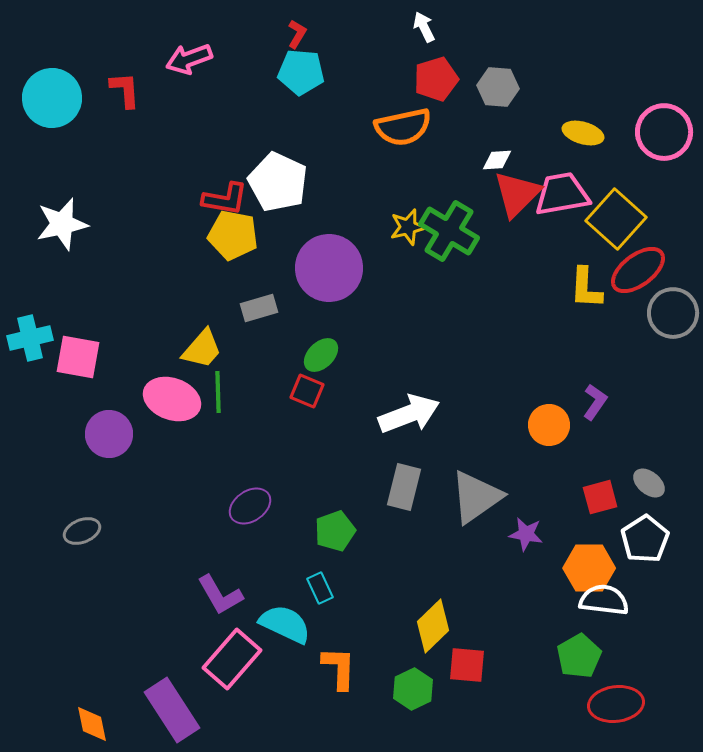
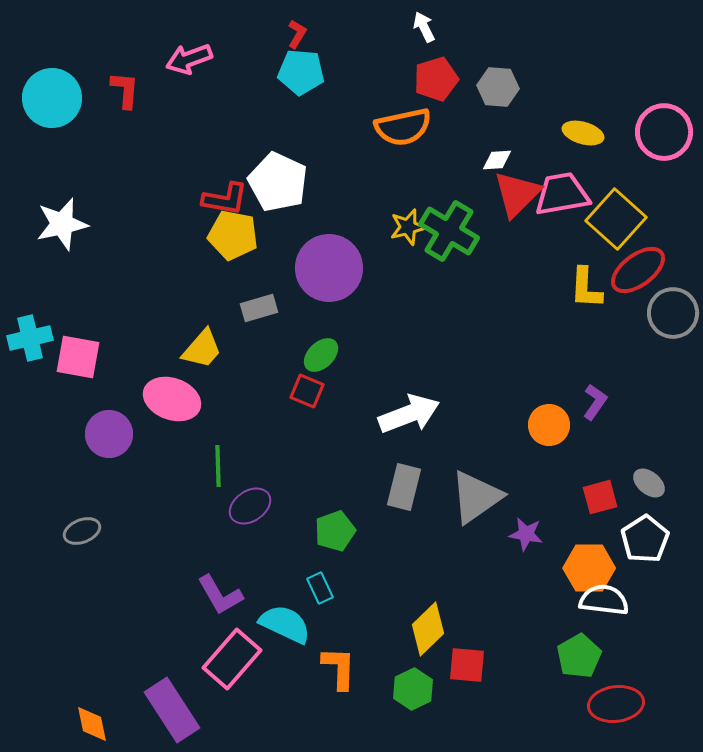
red L-shape at (125, 90): rotated 9 degrees clockwise
green line at (218, 392): moved 74 px down
yellow diamond at (433, 626): moved 5 px left, 3 px down
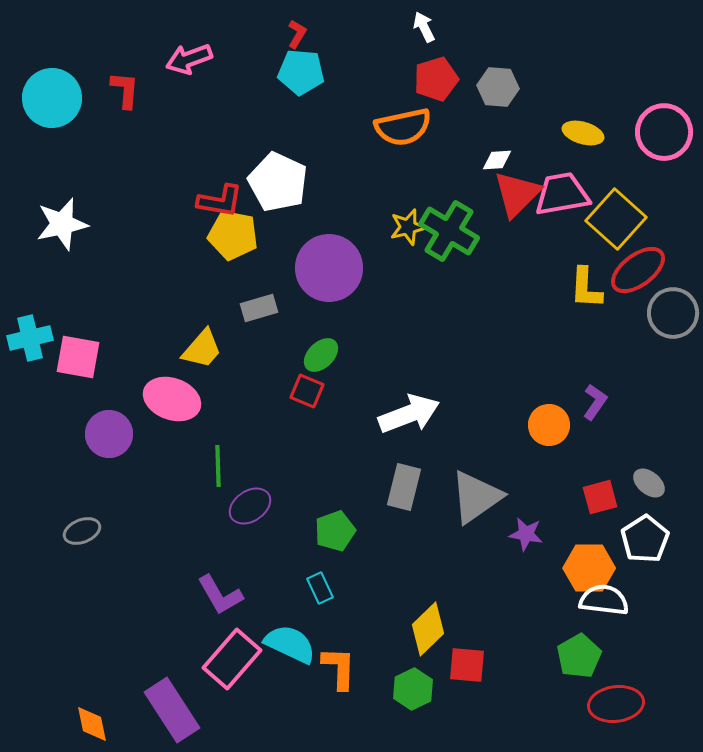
red L-shape at (225, 199): moved 5 px left, 2 px down
cyan semicircle at (285, 624): moved 5 px right, 20 px down
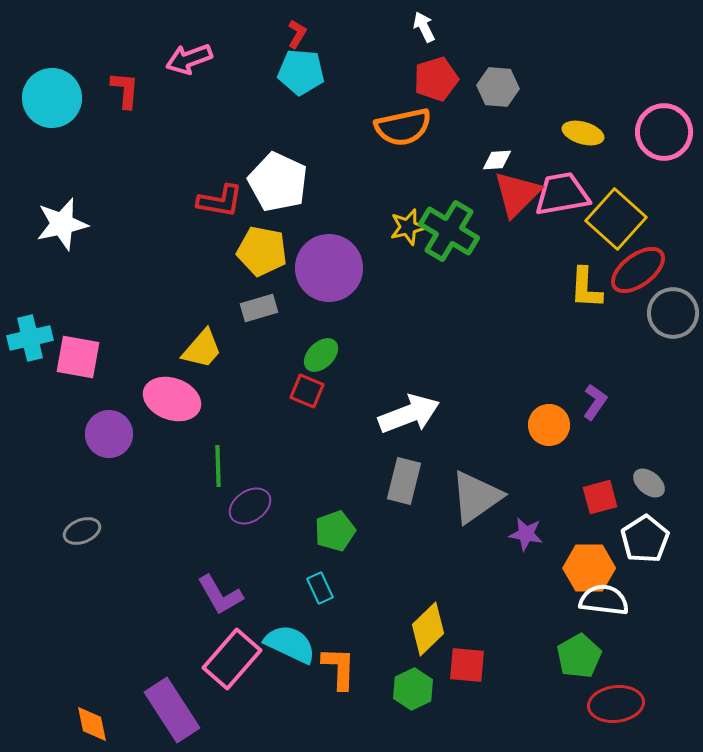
yellow pentagon at (233, 235): moved 29 px right, 16 px down
gray rectangle at (404, 487): moved 6 px up
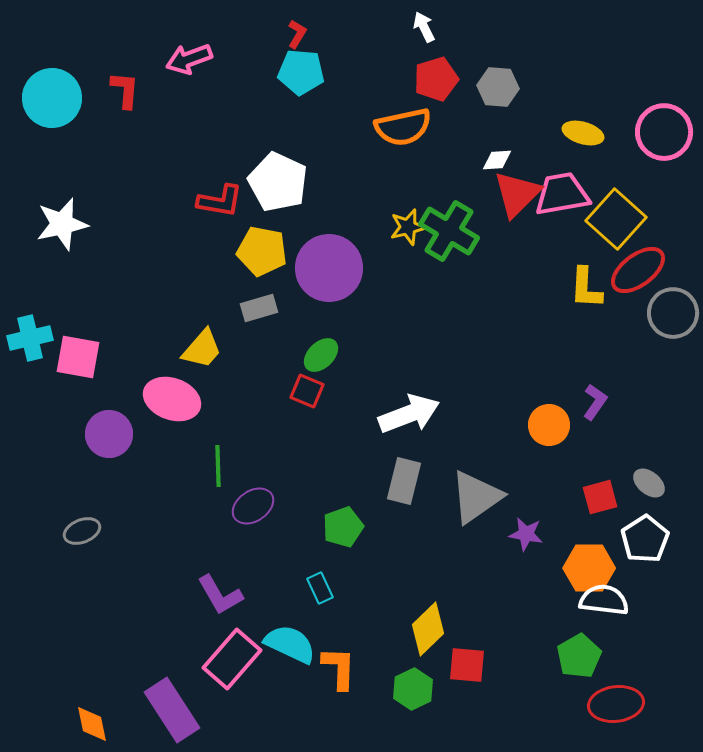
purple ellipse at (250, 506): moved 3 px right
green pentagon at (335, 531): moved 8 px right, 4 px up
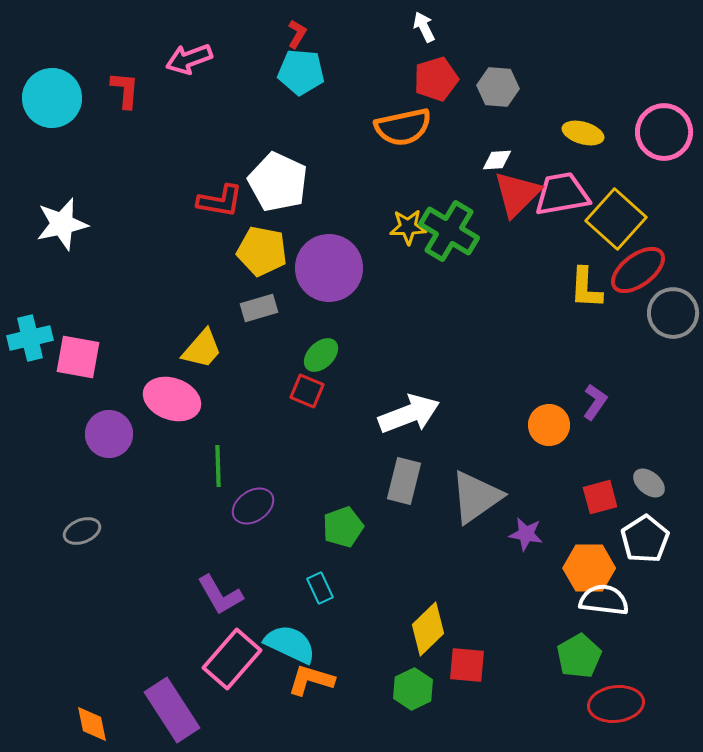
yellow star at (408, 227): rotated 12 degrees clockwise
orange L-shape at (339, 668): moved 28 px left, 12 px down; rotated 75 degrees counterclockwise
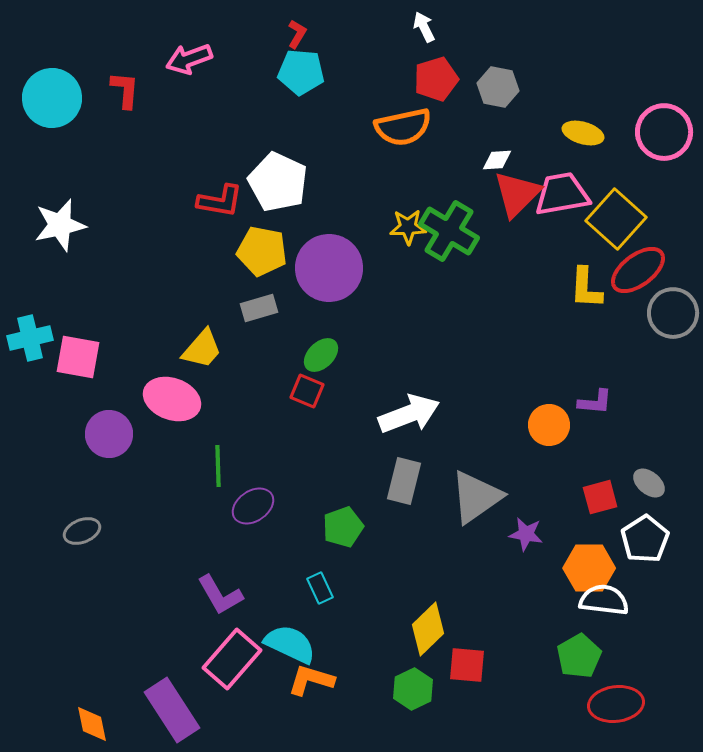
gray hexagon at (498, 87): rotated 6 degrees clockwise
white star at (62, 224): moved 2 px left, 1 px down
purple L-shape at (595, 402): rotated 60 degrees clockwise
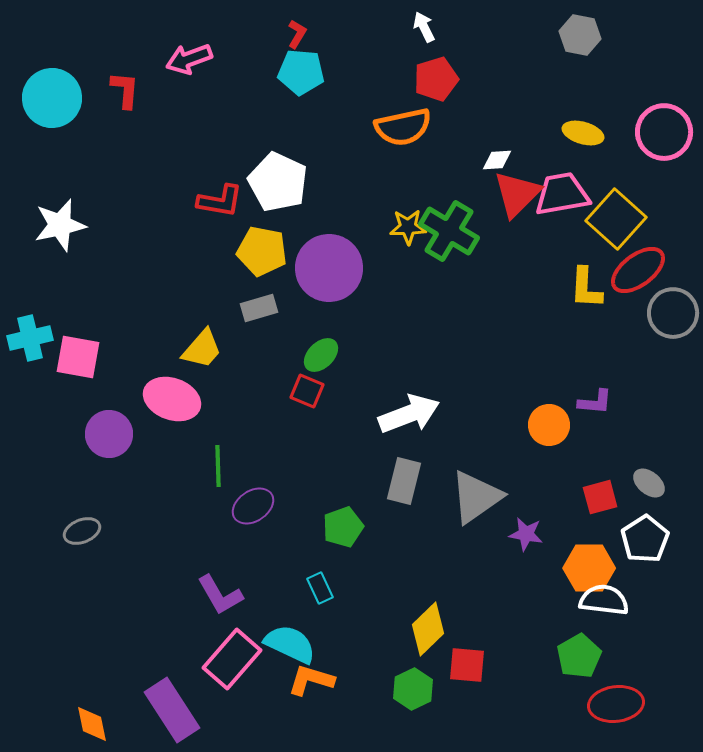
gray hexagon at (498, 87): moved 82 px right, 52 px up
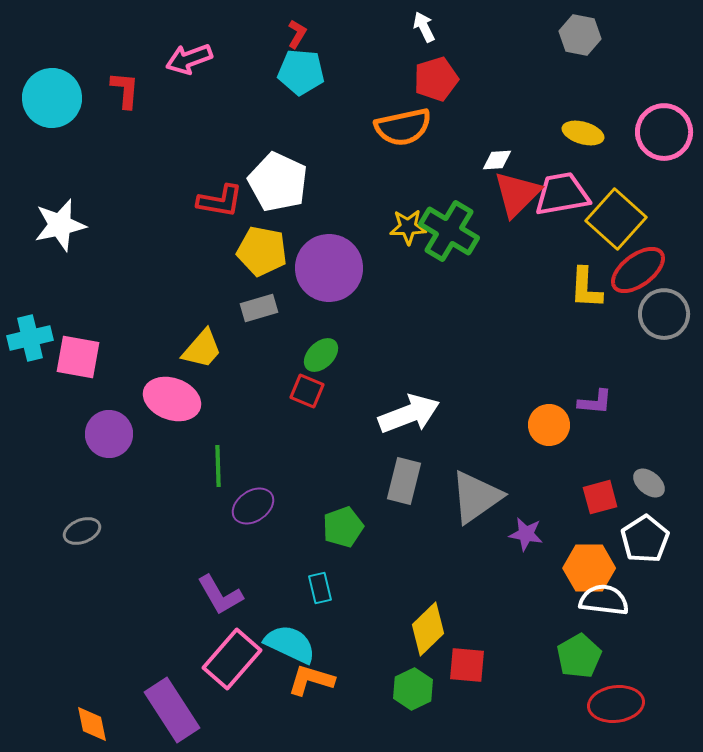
gray circle at (673, 313): moved 9 px left, 1 px down
cyan rectangle at (320, 588): rotated 12 degrees clockwise
